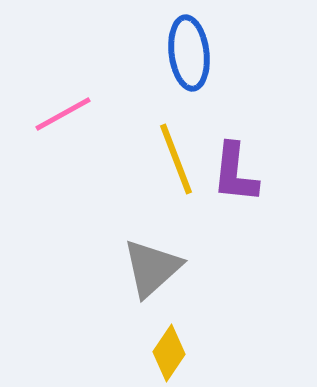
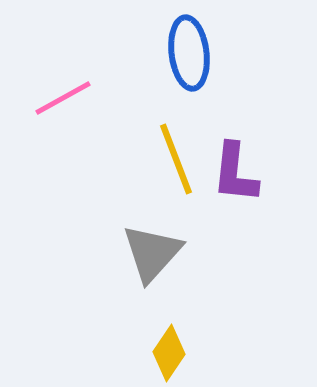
pink line: moved 16 px up
gray triangle: moved 15 px up; rotated 6 degrees counterclockwise
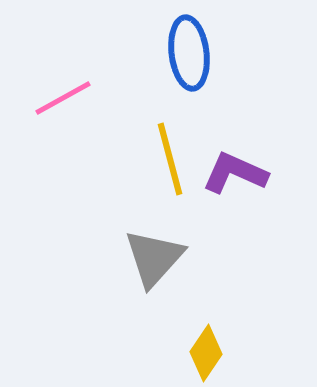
yellow line: moved 6 px left; rotated 6 degrees clockwise
purple L-shape: rotated 108 degrees clockwise
gray triangle: moved 2 px right, 5 px down
yellow diamond: moved 37 px right
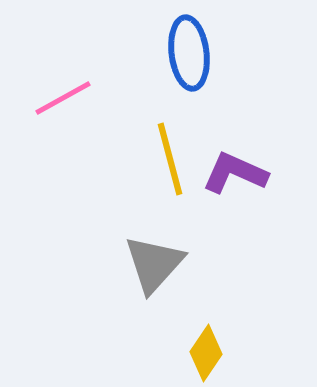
gray triangle: moved 6 px down
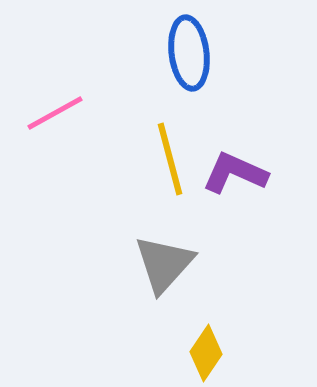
pink line: moved 8 px left, 15 px down
gray triangle: moved 10 px right
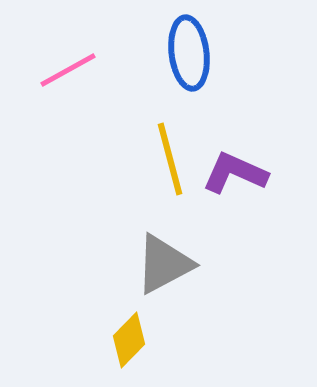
pink line: moved 13 px right, 43 px up
gray triangle: rotated 20 degrees clockwise
yellow diamond: moved 77 px left, 13 px up; rotated 10 degrees clockwise
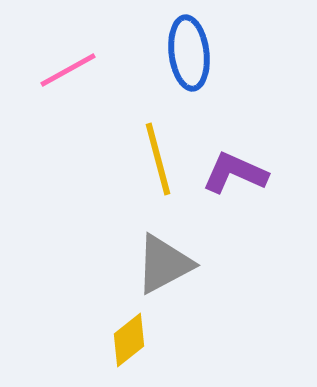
yellow line: moved 12 px left
yellow diamond: rotated 8 degrees clockwise
